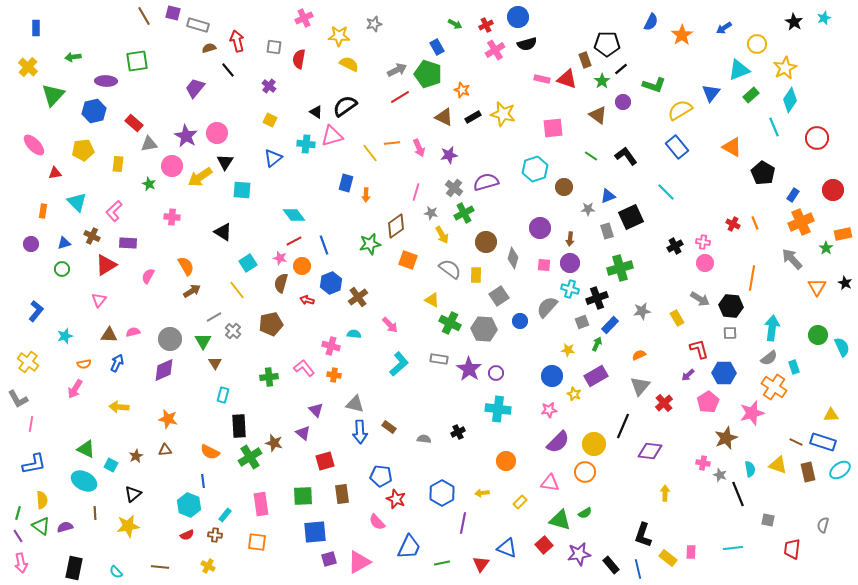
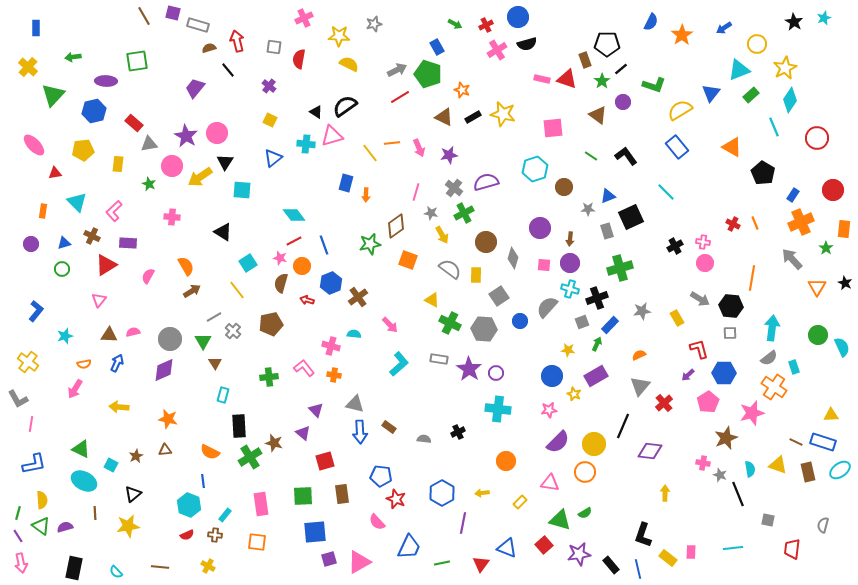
pink cross at (495, 50): moved 2 px right
orange rectangle at (843, 234): moved 1 px right, 5 px up; rotated 72 degrees counterclockwise
green triangle at (86, 449): moved 5 px left
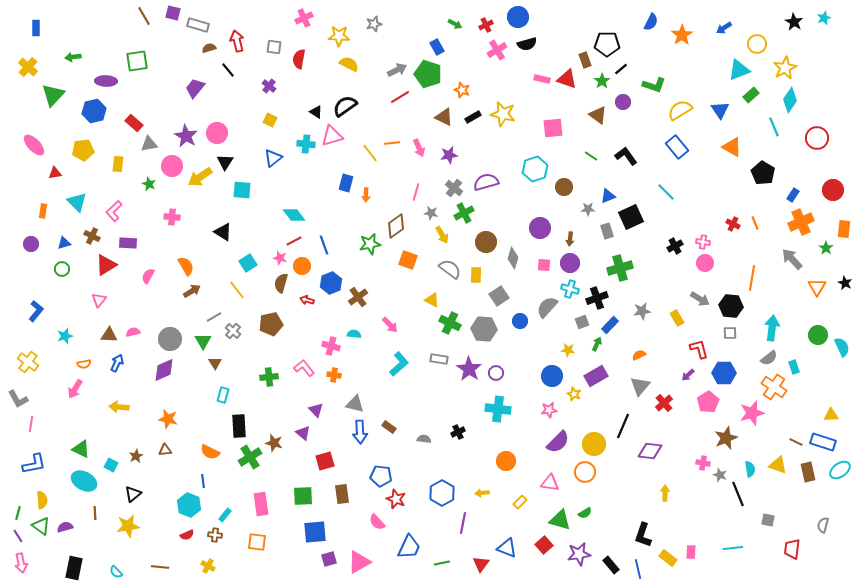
blue triangle at (711, 93): moved 9 px right, 17 px down; rotated 12 degrees counterclockwise
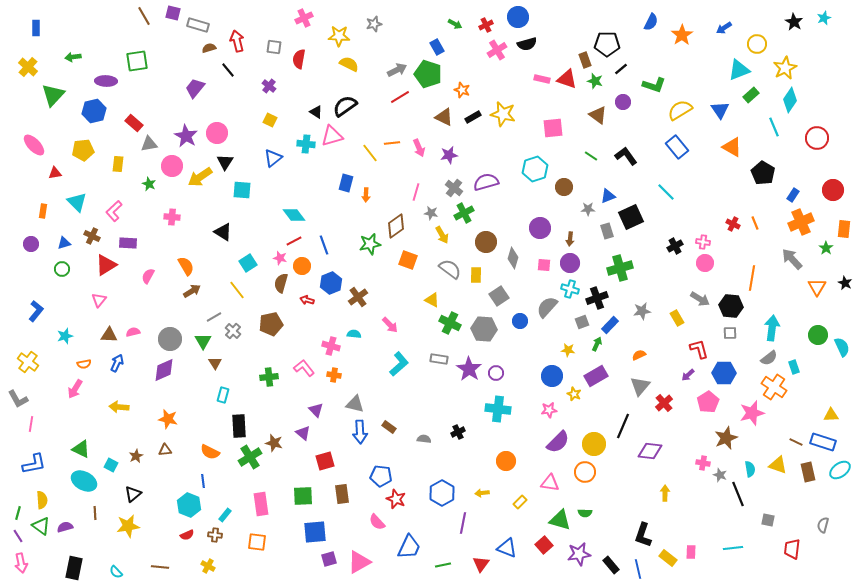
green star at (602, 81): moved 7 px left; rotated 21 degrees counterclockwise
green semicircle at (585, 513): rotated 32 degrees clockwise
green line at (442, 563): moved 1 px right, 2 px down
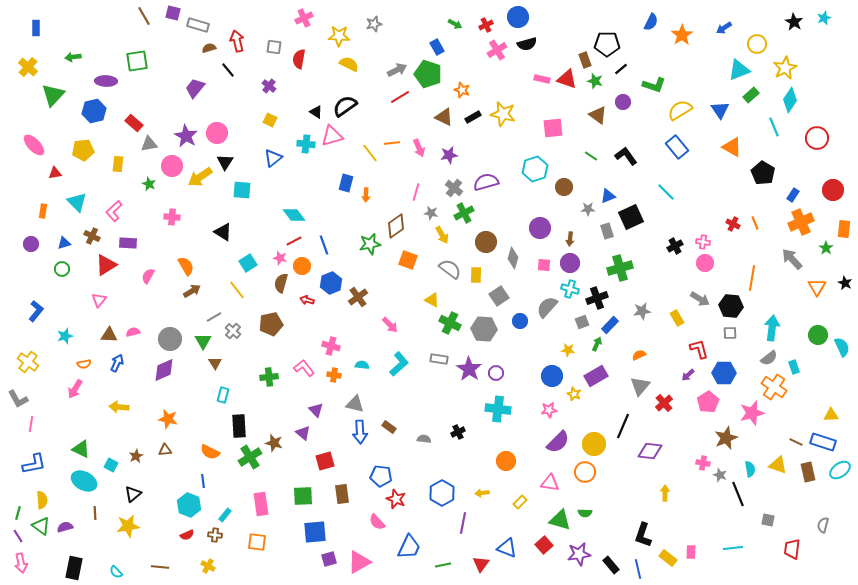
cyan semicircle at (354, 334): moved 8 px right, 31 px down
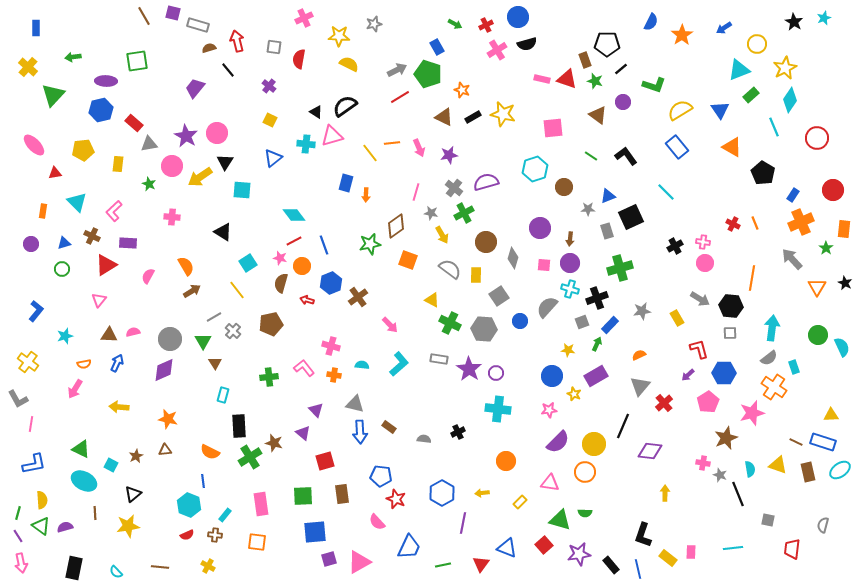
blue hexagon at (94, 111): moved 7 px right, 1 px up
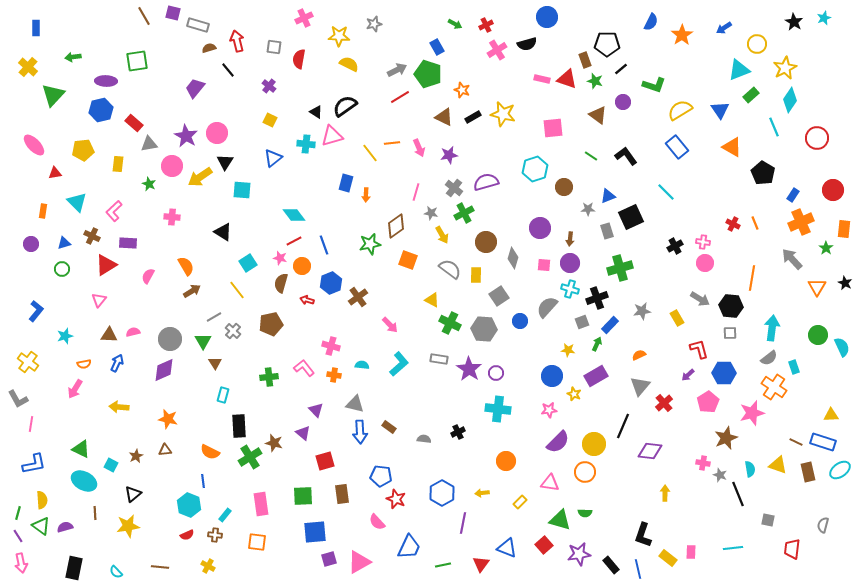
blue circle at (518, 17): moved 29 px right
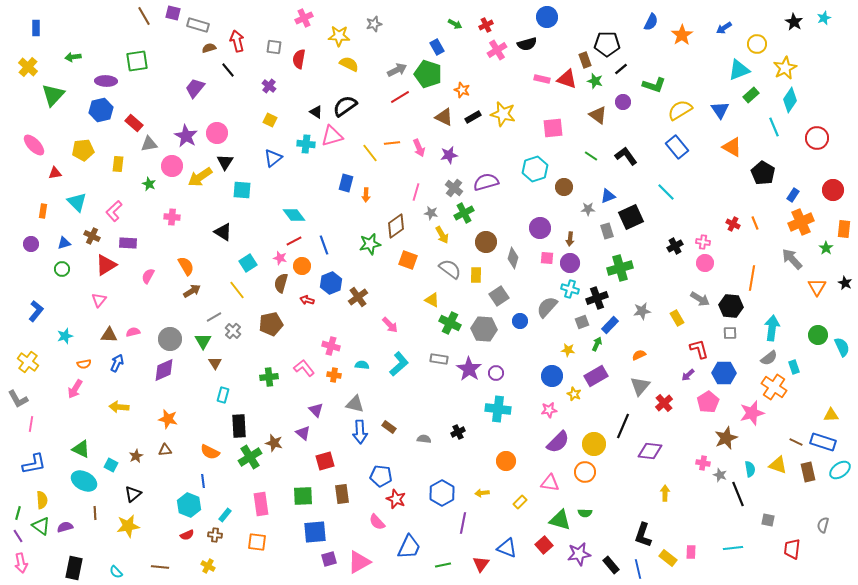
pink square at (544, 265): moved 3 px right, 7 px up
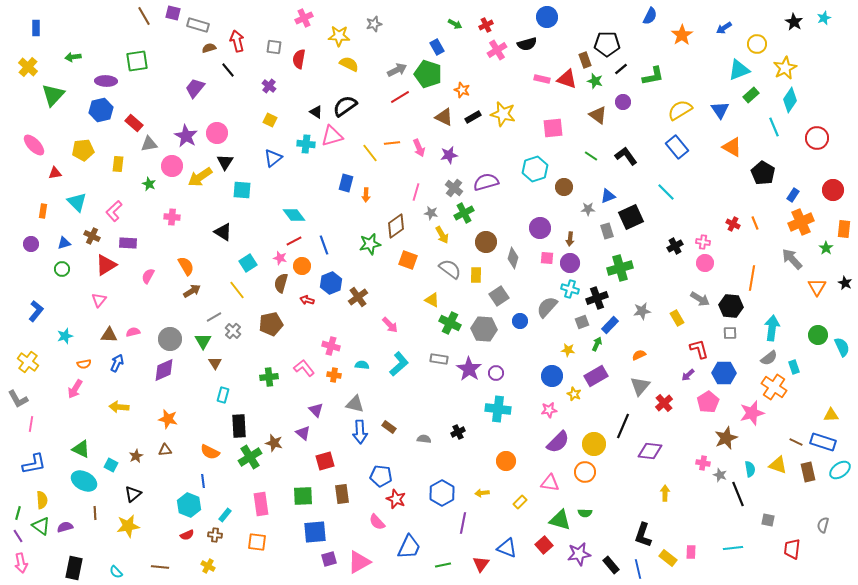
blue semicircle at (651, 22): moved 1 px left, 6 px up
green L-shape at (654, 85): moved 1 px left, 9 px up; rotated 30 degrees counterclockwise
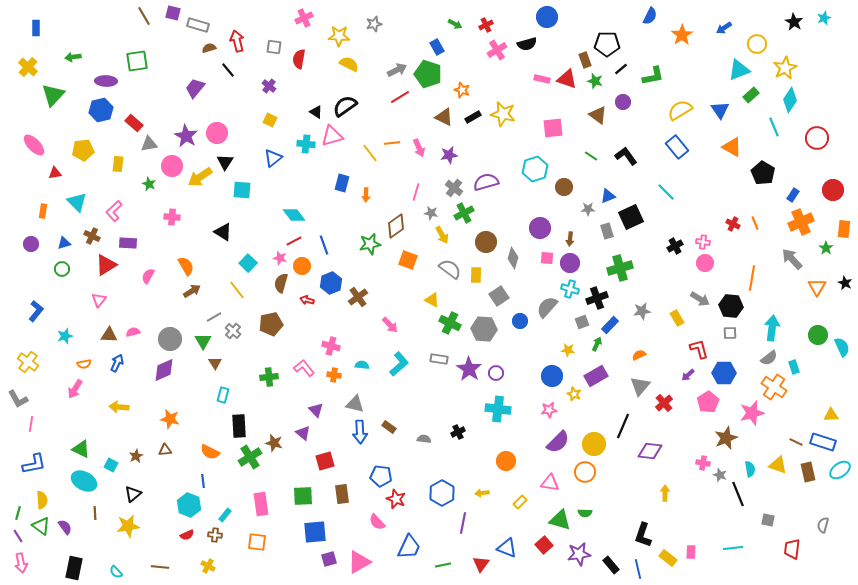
blue rectangle at (346, 183): moved 4 px left
cyan square at (248, 263): rotated 12 degrees counterclockwise
orange star at (168, 419): moved 2 px right
purple semicircle at (65, 527): rotated 70 degrees clockwise
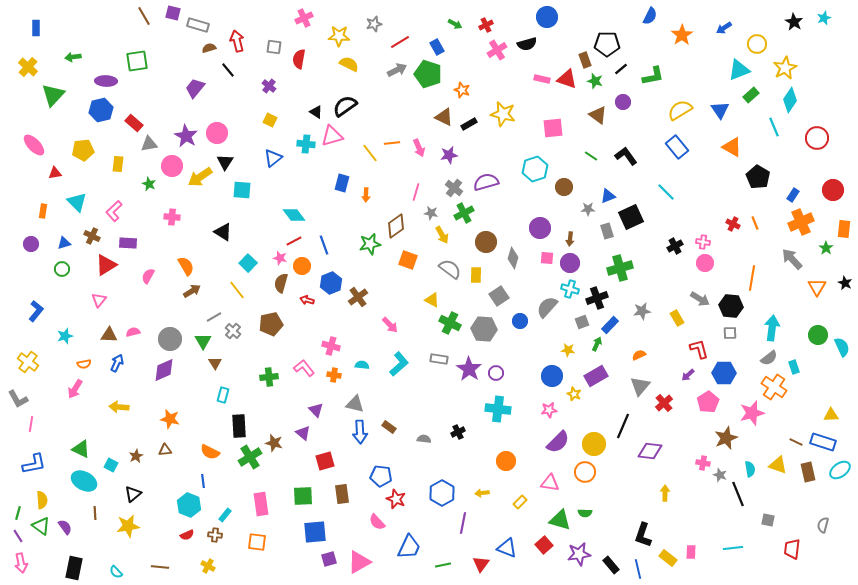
red line at (400, 97): moved 55 px up
black rectangle at (473, 117): moved 4 px left, 7 px down
black pentagon at (763, 173): moved 5 px left, 4 px down
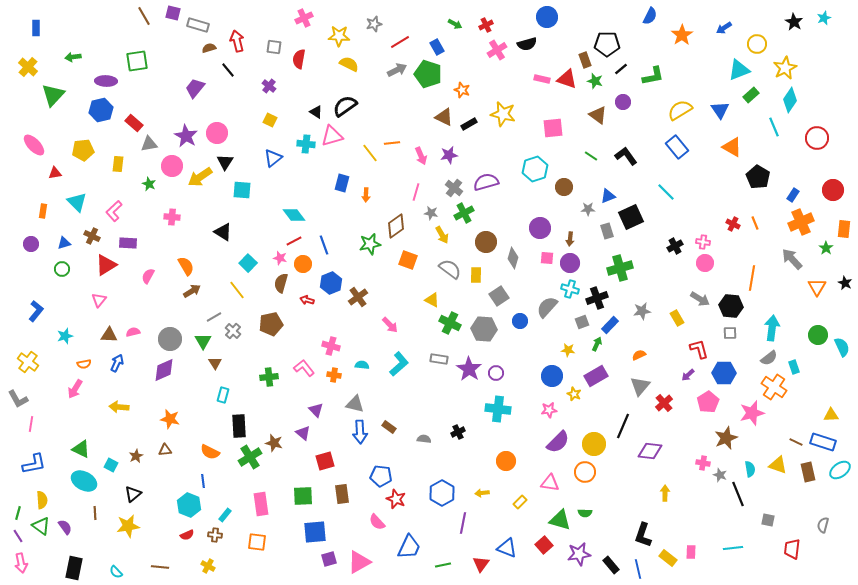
pink arrow at (419, 148): moved 2 px right, 8 px down
orange circle at (302, 266): moved 1 px right, 2 px up
